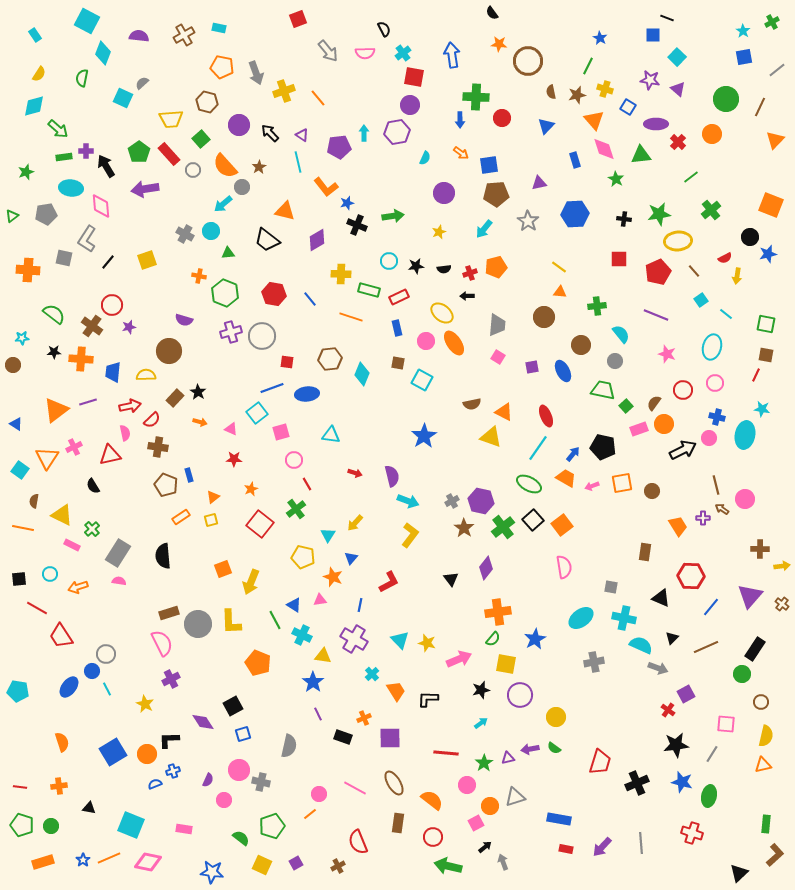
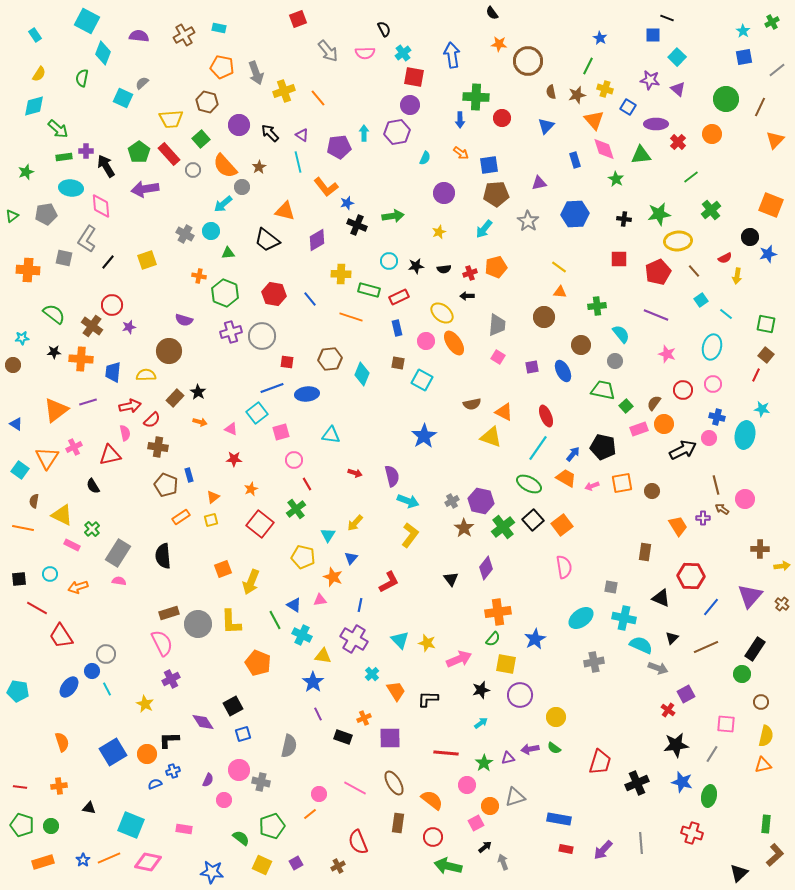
brown square at (766, 355): rotated 28 degrees clockwise
pink circle at (715, 383): moved 2 px left, 1 px down
purple arrow at (602, 847): moved 1 px right, 3 px down
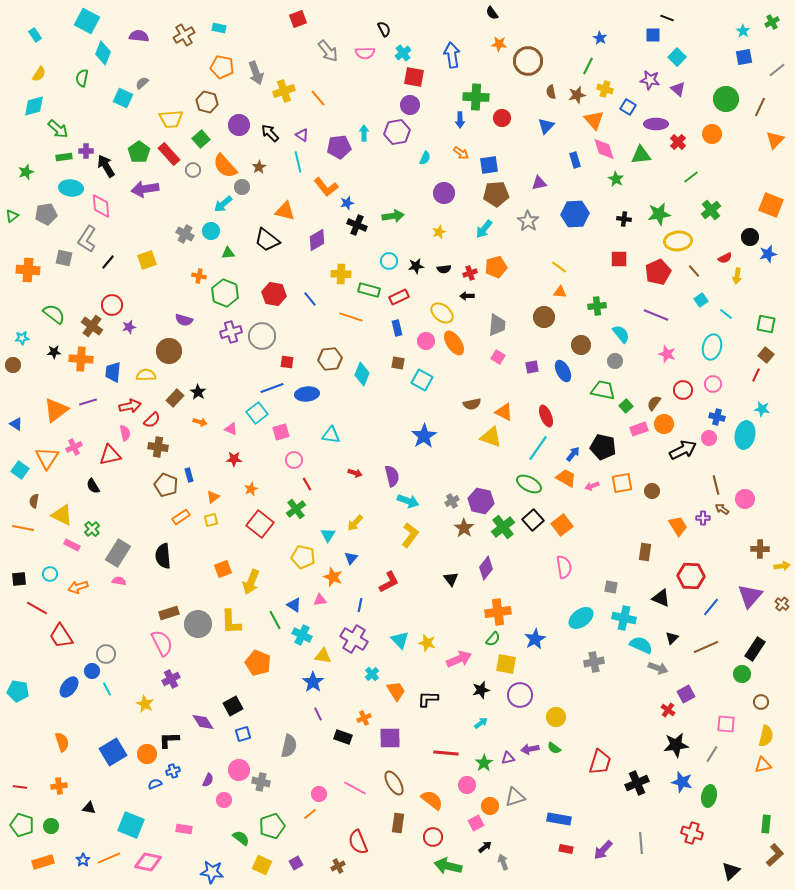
black triangle at (739, 873): moved 8 px left, 2 px up
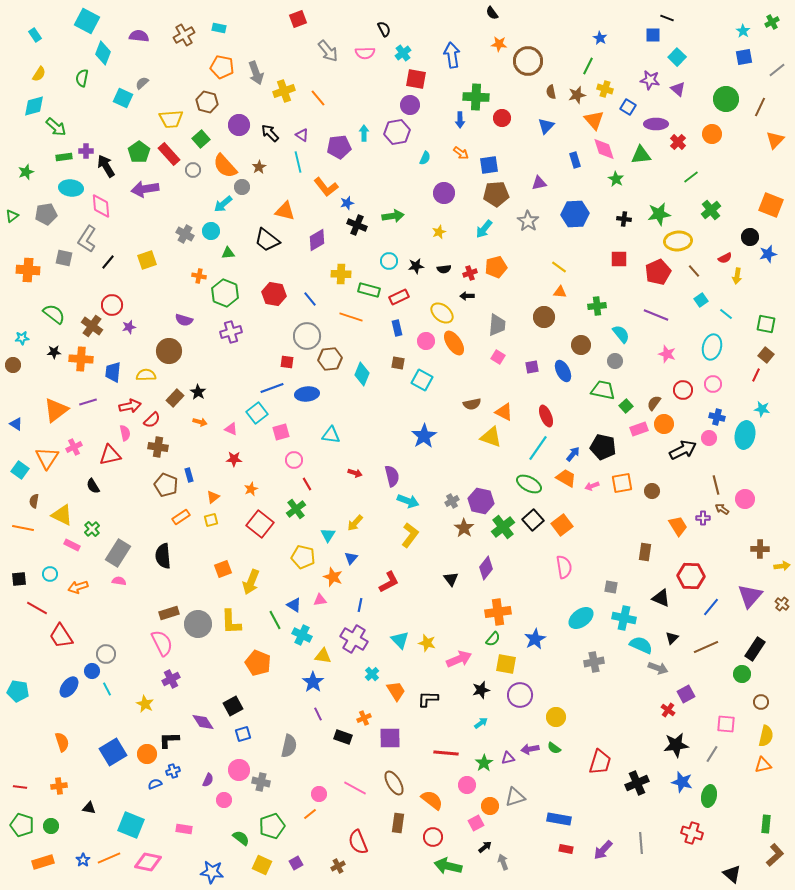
red square at (414, 77): moved 2 px right, 2 px down
green arrow at (58, 129): moved 2 px left, 2 px up
gray circle at (262, 336): moved 45 px right
black triangle at (731, 871): moved 1 px right, 3 px down; rotated 36 degrees counterclockwise
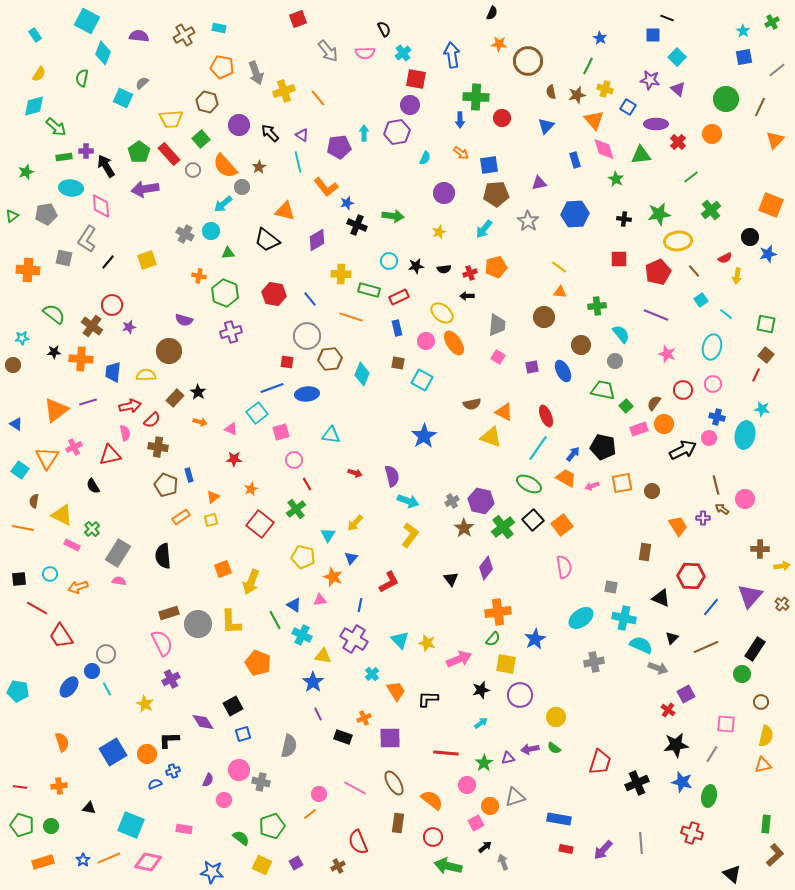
black semicircle at (492, 13): rotated 120 degrees counterclockwise
green arrow at (393, 216): rotated 15 degrees clockwise
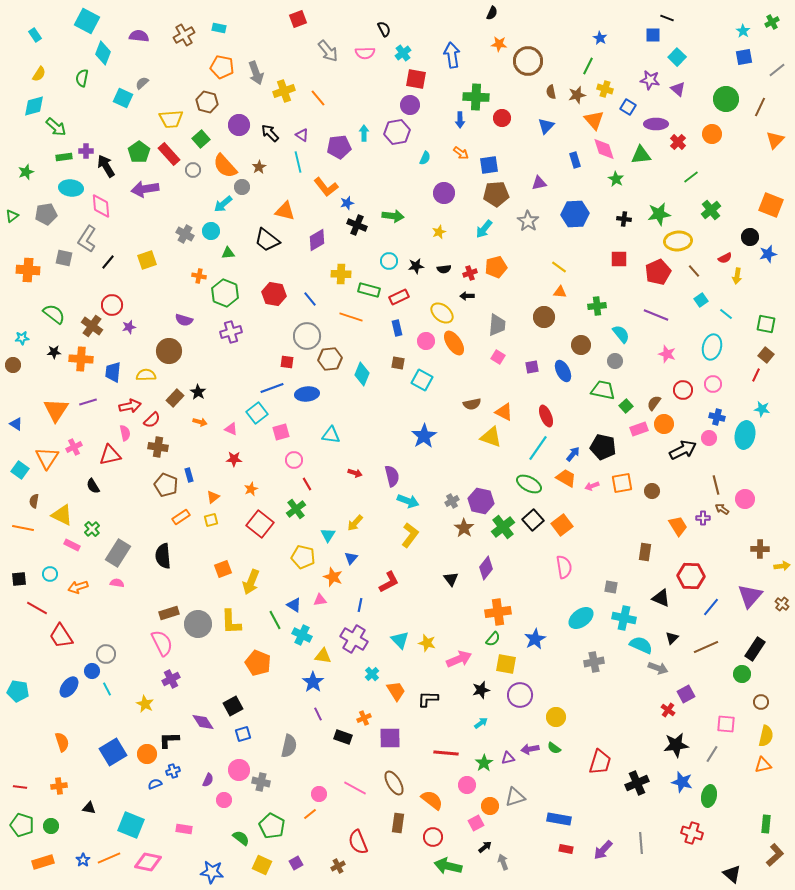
orange triangle at (56, 410): rotated 20 degrees counterclockwise
pink semicircle at (119, 581): moved 2 px left, 2 px down
green pentagon at (272, 826): rotated 25 degrees counterclockwise
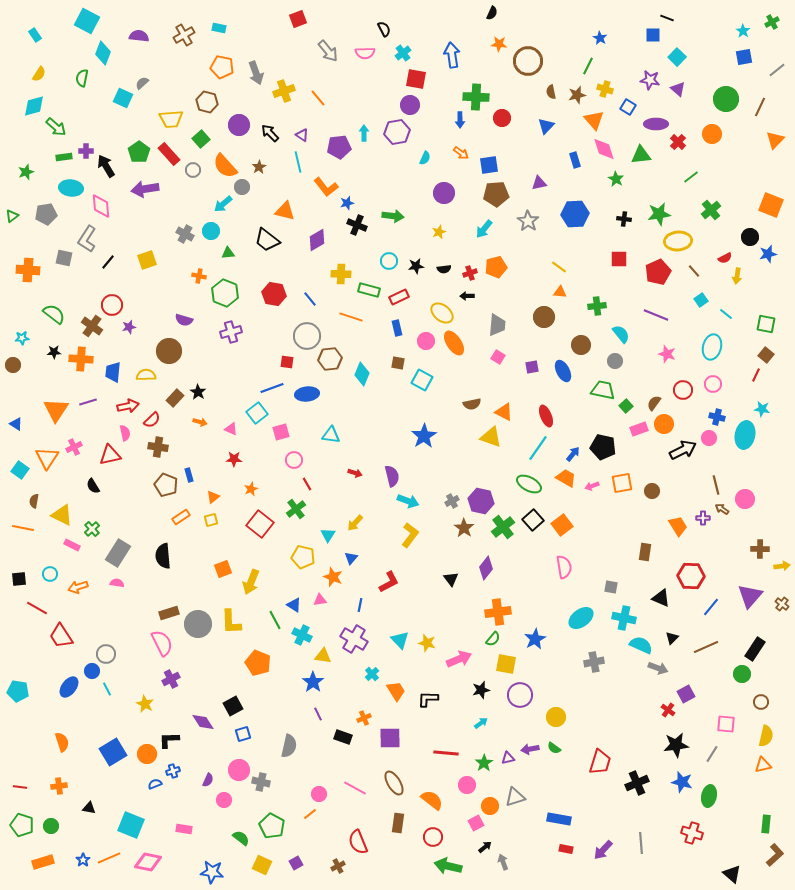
red arrow at (130, 406): moved 2 px left
